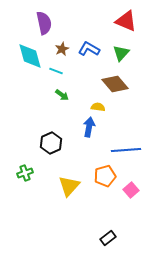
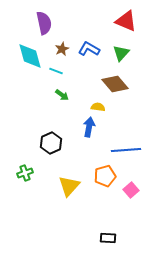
black rectangle: rotated 42 degrees clockwise
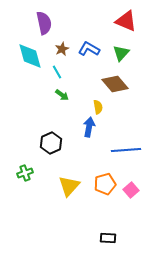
cyan line: moved 1 px right, 1 px down; rotated 40 degrees clockwise
yellow semicircle: rotated 72 degrees clockwise
orange pentagon: moved 8 px down
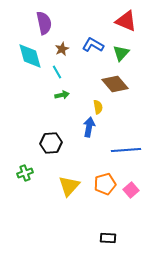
blue L-shape: moved 4 px right, 4 px up
green arrow: rotated 48 degrees counterclockwise
black hexagon: rotated 20 degrees clockwise
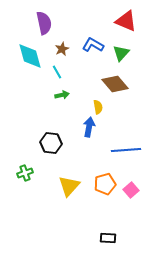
black hexagon: rotated 10 degrees clockwise
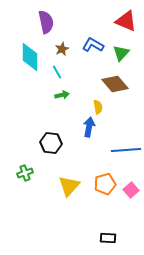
purple semicircle: moved 2 px right, 1 px up
cyan diamond: moved 1 px down; rotated 16 degrees clockwise
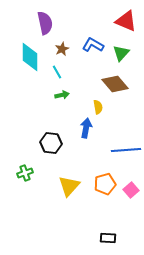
purple semicircle: moved 1 px left, 1 px down
blue arrow: moved 3 px left, 1 px down
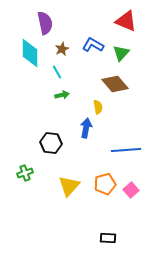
cyan diamond: moved 4 px up
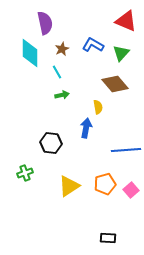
yellow triangle: rotated 15 degrees clockwise
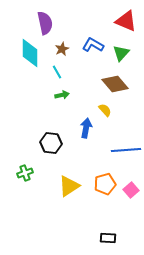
yellow semicircle: moved 7 px right, 3 px down; rotated 32 degrees counterclockwise
